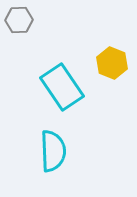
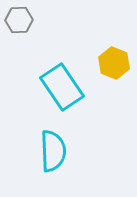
yellow hexagon: moved 2 px right
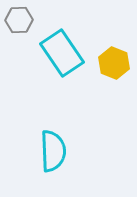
cyan rectangle: moved 34 px up
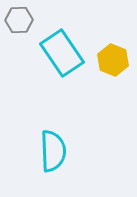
yellow hexagon: moved 1 px left, 3 px up
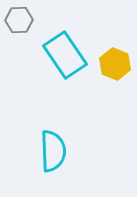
cyan rectangle: moved 3 px right, 2 px down
yellow hexagon: moved 2 px right, 4 px down
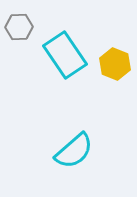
gray hexagon: moved 7 px down
cyan semicircle: moved 21 px right; rotated 51 degrees clockwise
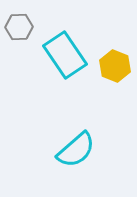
yellow hexagon: moved 2 px down
cyan semicircle: moved 2 px right, 1 px up
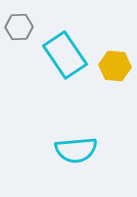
yellow hexagon: rotated 16 degrees counterclockwise
cyan semicircle: rotated 36 degrees clockwise
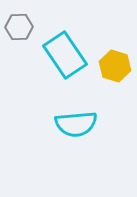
yellow hexagon: rotated 12 degrees clockwise
cyan semicircle: moved 26 px up
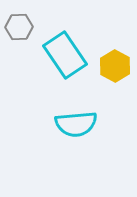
yellow hexagon: rotated 12 degrees clockwise
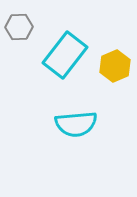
cyan rectangle: rotated 72 degrees clockwise
yellow hexagon: rotated 8 degrees clockwise
